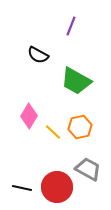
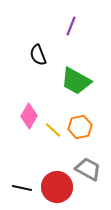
black semicircle: rotated 40 degrees clockwise
yellow line: moved 2 px up
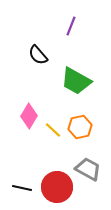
black semicircle: rotated 20 degrees counterclockwise
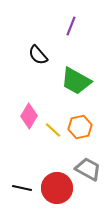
red circle: moved 1 px down
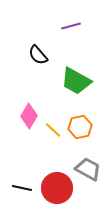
purple line: rotated 54 degrees clockwise
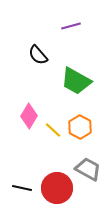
orange hexagon: rotated 20 degrees counterclockwise
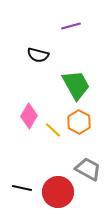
black semicircle: rotated 35 degrees counterclockwise
green trapezoid: moved 4 px down; rotated 148 degrees counterclockwise
orange hexagon: moved 1 px left, 5 px up
red circle: moved 1 px right, 4 px down
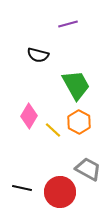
purple line: moved 3 px left, 2 px up
red circle: moved 2 px right
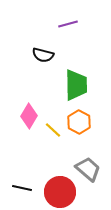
black semicircle: moved 5 px right
green trapezoid: rotated 28 degrees clockwise
gray trapezoid: rotated 12 degrees clockwise
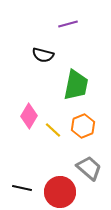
green trapezoid: rotated 12 degrees clockwise
orange hexagon: moved 4 px right, 4 px down; rotated 10 degrees clockwise
gray trapezoid: moved 1 px right, 1 px up
